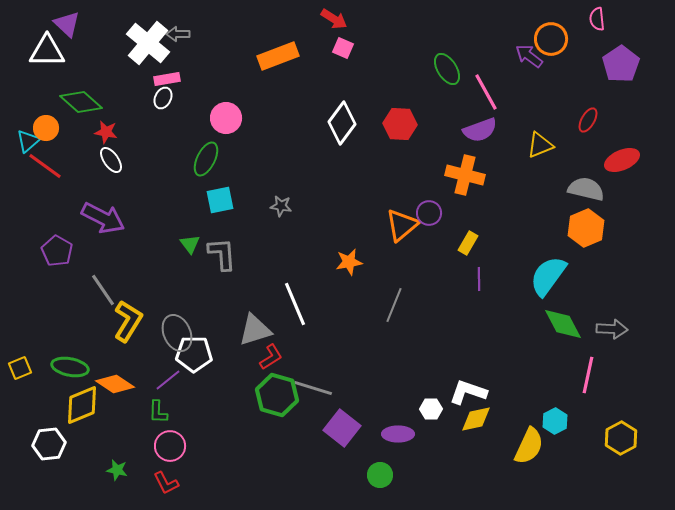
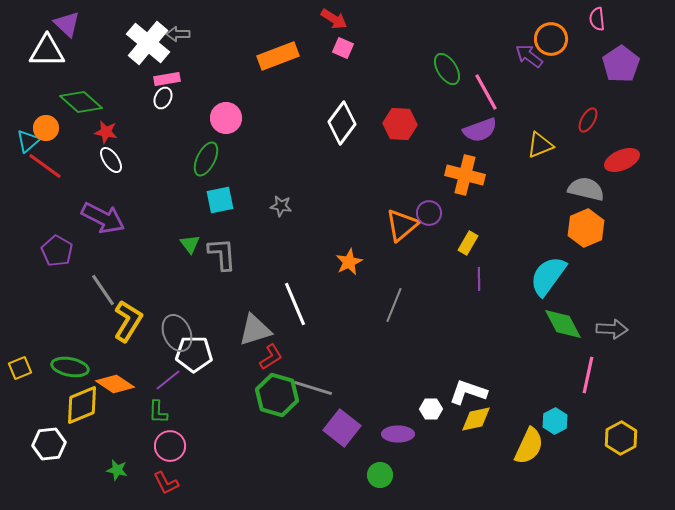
orange star at (349, 262): rotated 16 degrees counterclockwise
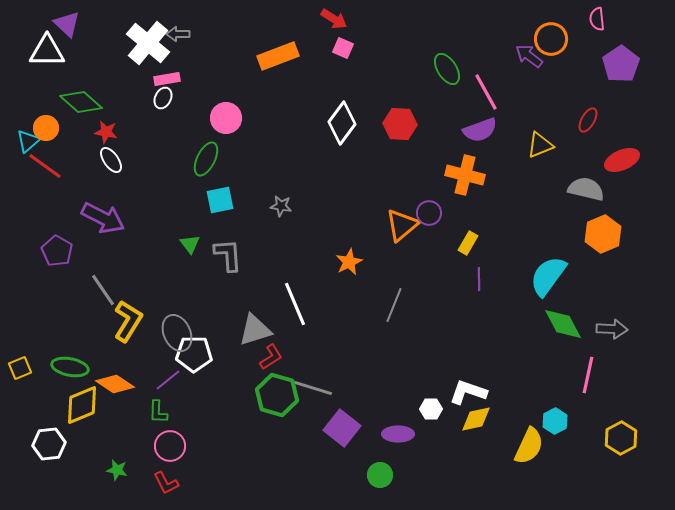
orange hexagon at (586, 228): moved 17 px right, 6 px down
gray L-shape at (222, 254): moved 6 px right, 1 px down
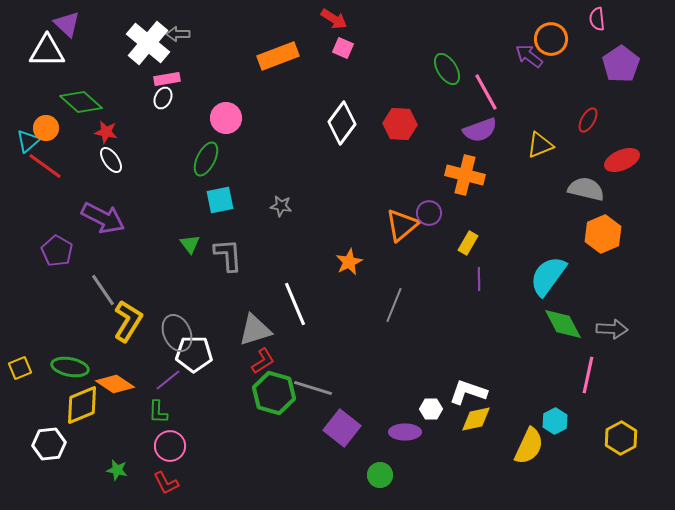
red L-shape at (271, 357): moved 8 px left, 4 px down
green hexagon at (277, 395): moved 3 px left, 2 px up
purple ellipse at (398, 434): moved 7 px right, 2 px up
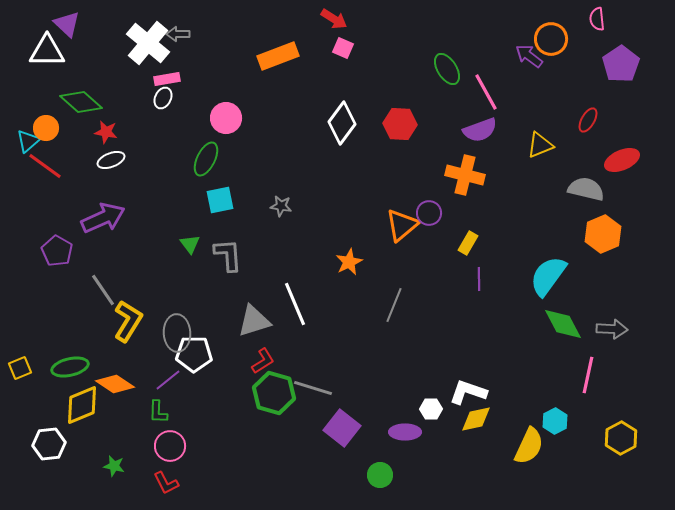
white ellipse at (111, 160): rotated 76 degrees counterclockwise
purple arrow at (103, 218): rotated 51 degrees counterclockwise
gray triangle at (255, 330): moved 1 px left, 9 px up
gray ellipse at (177, 333): rotated 21 degrees clockwise
green ellipse at (70, 367): rotated 24 degrees counterclockwise
green star at (117, 470): moved 3 px left, 4 px up
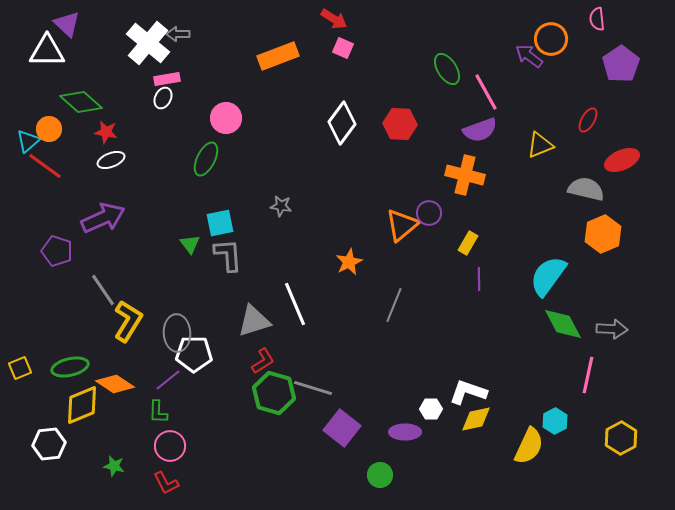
orange circle at (46, 128): moved 3 px right, 1 px down
cyan square at (220, 200): moved 23 px down
purple pentagon at (57, 251): rotated 12 degrees counterclockwise
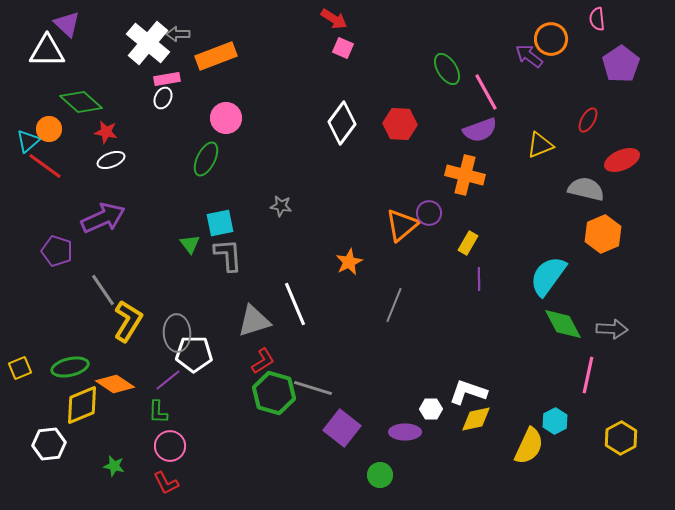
orange rectangle at (278, 56): moved 62 px left
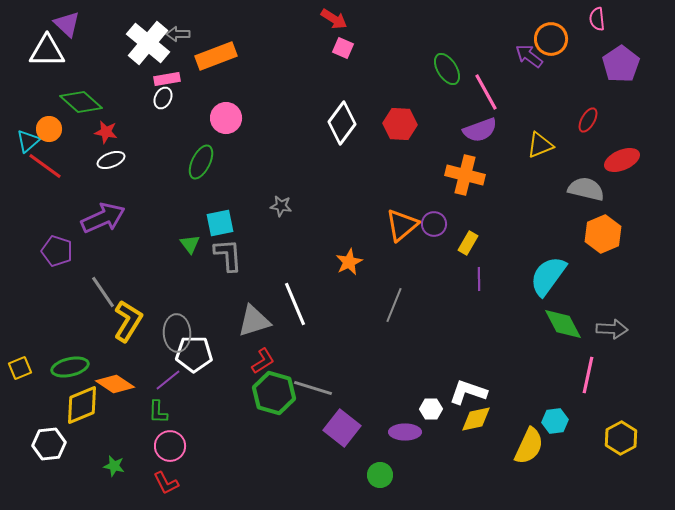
green ellipse at (206, 159): moved 5 px left, 3 px down
purple circle at (429, 213): moved 5 px right, 11 px down
gray line at (103, 290): moved 2 px down
cyan hexagon at (555, 421): rotated 20 degrees clockwise
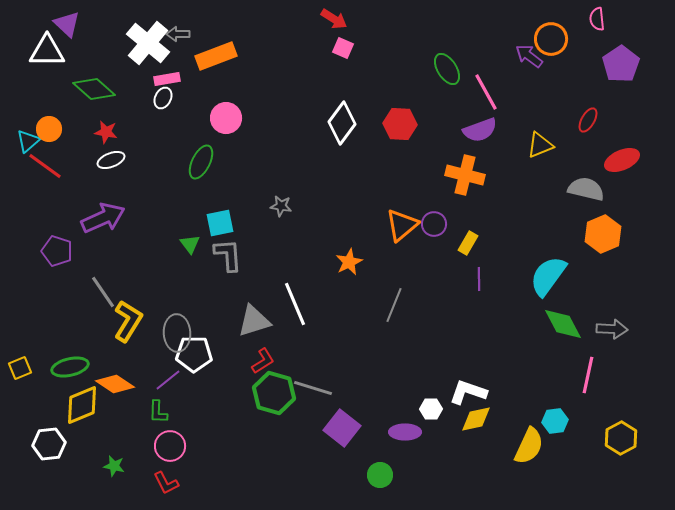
green diamond at (81, 102): moved 13 px right, 13 px up
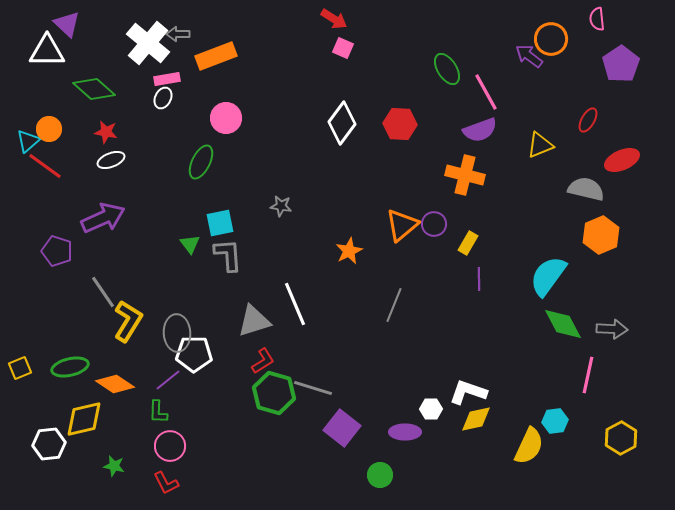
orange hexagon at (603, 234): moved 2 px left, 1 px down
orange star at (349, 262): moved 11 px up
yellow diamond at (82, 405): moved 2 px right, 14 px down; rotated 9 degrees clockwise
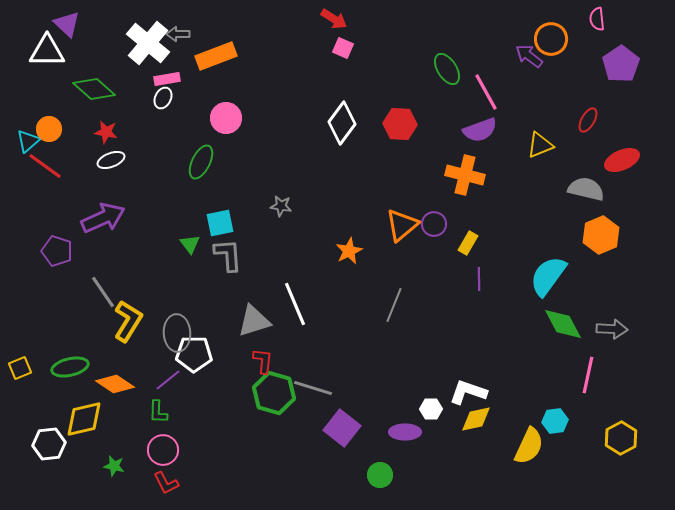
red L-shape at (263, 361): rotated 52 degrees counterclockwise
pink circle at (170, 446): moved 7 px left, 4 px down
